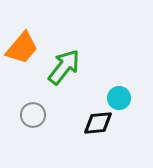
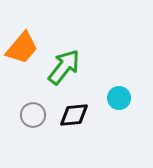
black diamond: moved 24 px left, 8 px up
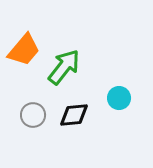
orange trapezoid: moved 2 px right, 2 px down
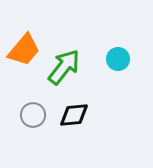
cyan circle: moved 1 px left, 39 px up
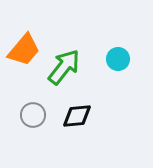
black diamond: moved 3 px right, 1 px down
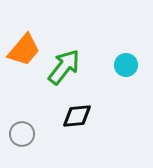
cyan circle: moved 8 px right, 6 px down
gray circle: moved 11 px left, 19 px down
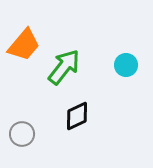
orange trapezoid: moved 5 px up
black diamond: rotated 20 degrees counterclockwise
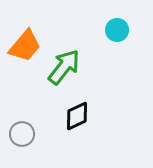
orange trapezoid: moved 1 px right, 1 px down
cyan circle: moved 9 px left, 35 px up
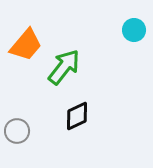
cyan circle: moved 17 px right
orange trapezoid: moved 1 px right, 1 px up
gray circle: moved 5 px left, 3 px up
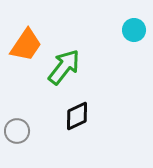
orange trapezoid: rotated 6 degrees counterclockwise
